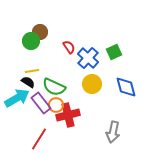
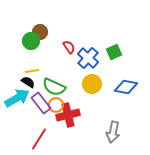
blue diamond: rotated 65 degrees counterclockwise
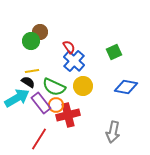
blue cross: moved 14 px left, 3 px down
yellow circle: moved 9 px left, 2 px down
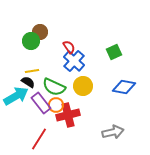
blue diamond: moved 2 px left
cyan arrow: moved 1 px left, 2 px up
gray arrow: rotated 115 degrees counterclockwise
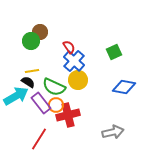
yellow circle: moved 5 px left, 6 px up
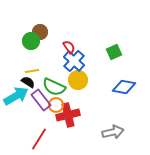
purple rectangle: moved 3 px up
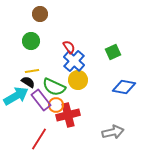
brown circle: moved 18 px up
green square: moved 1 px left
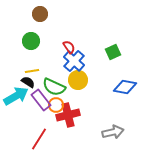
blue diamond: moved 1 px right
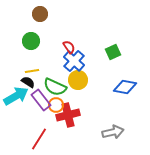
green semicircle: moved 1 px right
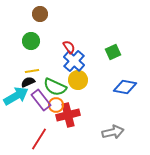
black semicircle: rotated 56 degrees counterclockwise
